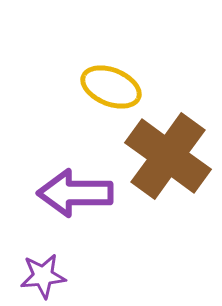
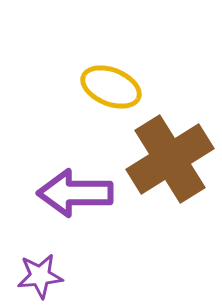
brown cross: moved 2 px right, 3 px down; rotated 22 degrees clockwise
purple star: moved 3 px left
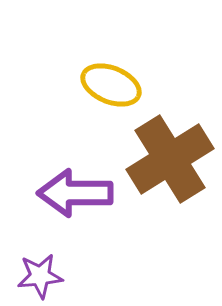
yellow ellipse: moved 2 px up
